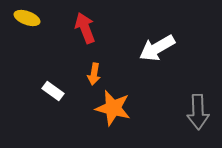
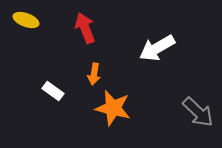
yellow ellipse: moved 1 px left, 2 px down
gray arrow: rotated 44 degrees counterclockwise
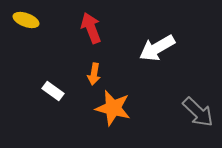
red arrow: moved 6 px right
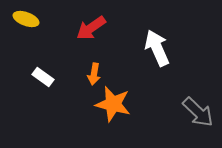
yellow ellipse: moved 1 px up
red arrow: rotated 104 degrees counterclockwise
white arrow: rotated 96 degrees clockwise
white rectangle: moved 10 px left, 14 px up
orange star: moved 4 px up
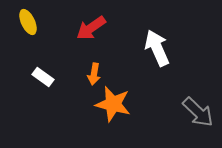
yellow ellipse: moved 2 px right, 3 px down; rotated 45 degrees clockwise
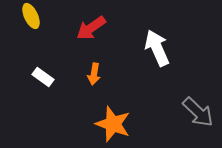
yellow ellipse: moved 3 px right, 6 px up
orange star: moved 20 px down; rotated 6 degrees clockwise
